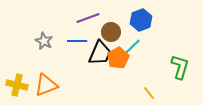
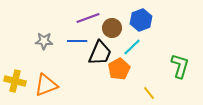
brown circle: moved 1 px right, 4 px up
gray star: rotated 24 degrees counterclockwise
orange pentagon: moved 1 px right, 11 px down
green L-shape: moved 1 px up
yellow cross: moved 2 px left, 4 px up
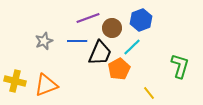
gray star: rotated 24 degrees counterclockwise
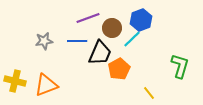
gray star: rotated 12 degrees clockwise
cyan line: moved 8 px up
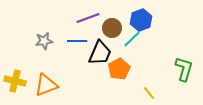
green L-shape: moved 4 px right, 3 px down
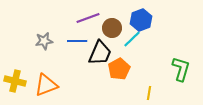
green L-shape: moved 3 px left
yellow line: rotated 48 degrees clockwise
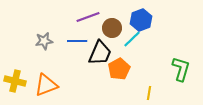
purple line: moved 1 px up
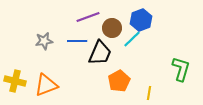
orange pentagon: moved 12 px down
